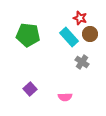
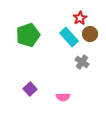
red star: rotated 24 degrees clockwise
green pentagon: rotated 25 degrees counterclockwise
pink semicircle: moved 2 px left
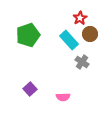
cyan rectangle: moved 3 px down
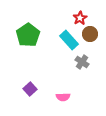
green pentagon: rotated 15 degrees counterclockwise
